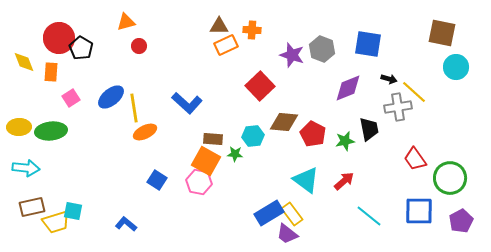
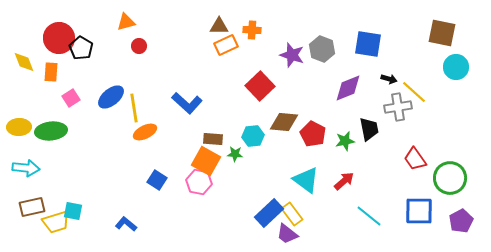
blue rectangle at (269, 213): rotated 12 degrees counterclockwise
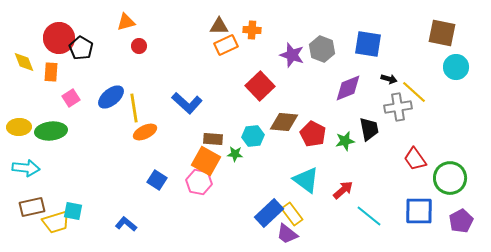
red arrow at (344, 181): moved 1 px left, 9 px down
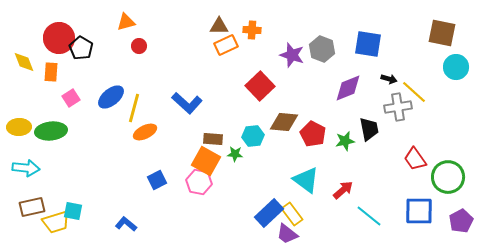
yellow line at (134, 108): rotated 24 degrees clockwise
green circle at (450, 178): moved 2 px left, 1 px up
blue square at (157, 180): rotated 30 degrees clockwise
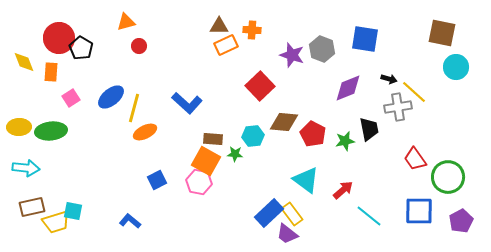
blue square at (368, 44): moved 3 px left, 5 px up
blue L-shape at (126, 224): moved 4 px right, 3 px up
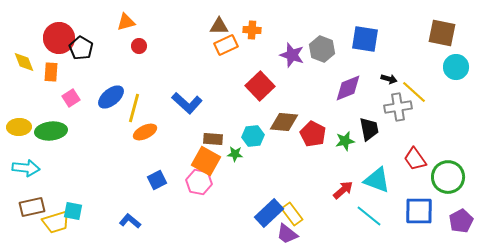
cyan triangle at (306, 180): moved 71 px right; rotated 16 degrees counterclockwise
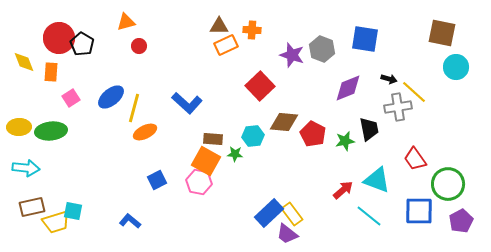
black pentagon at (81, 48): moved 1 px right, 4 px up
green circle at (448, 177): moved 7 px down
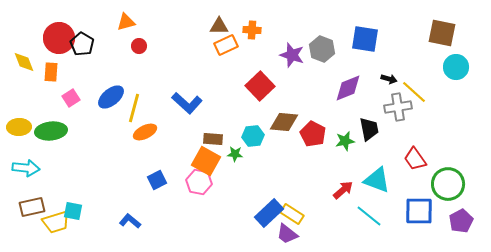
yellow rectangle at (292, 214): rotated 20 degrees counterclockwise
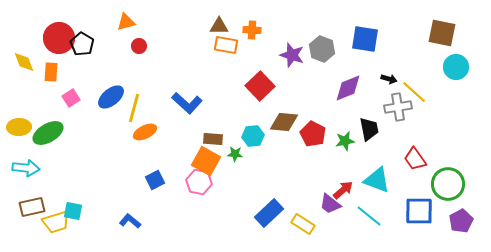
orange rectangle at (226, 45): rotated 35 degrees clockwise
green ellipse at (51, 131): moved 3 px left, 2 px down; rotated 24 degrees counterclockwise
blue square at (157, 180): moved 2 px left
yellow rectangle at (292, 214): moved 11 px right, 10 px down
purple trapezoid at (287, 234): moved 43 px right, 30 px up
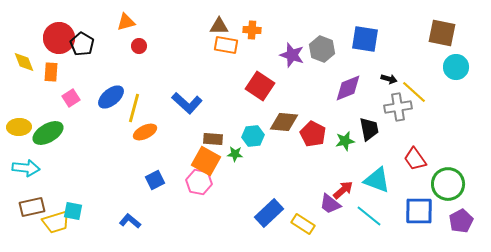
red square at (260, 86): rotated 12 degrees counterclockwise
